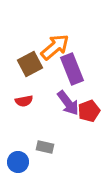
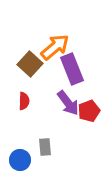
brown square: rotated 20 degrees counterclockwise
red semicircle: rotated 78 degrees counterclockwise
gray rectangle: rotated 72 degrees clockwise
blue circle: moved 2 px right, 2 px up
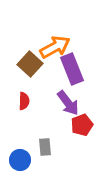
orange arrow: rotated 12 degrees clockwise
red pentagon: moved 7 px left, 14 px down
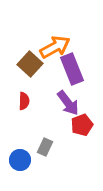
gray rectangle: rotated 30 degrees clockwise
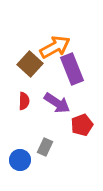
purple arrow: moved 11 px left; rotated 20 degrees counterclockwise
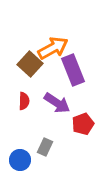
orange arrow: moved 2 px left, 1 px down
purple rectangle: moved 1 px right, 1 px down
red pentagon: moved 1 px right, 1 px up
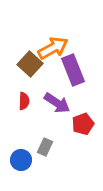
blue circle: moved 1 px right
